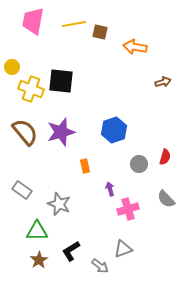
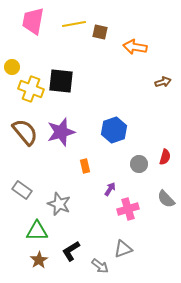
purple arrow: rotated 48 degrees clockwise
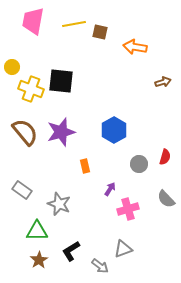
blue hexagon: rotated 10 degrees counterclockwise
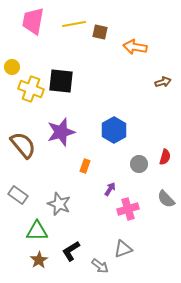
brown semicircle: moved 2 px left, 13 px down
orange rectangle: rotated 32 degrees clockwise
gray rectangle: moved 4 px left, 5 px down
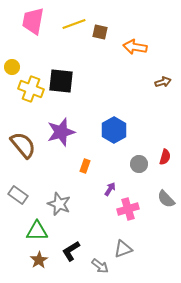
yellow line: rotated 10 degrees counterclockwise
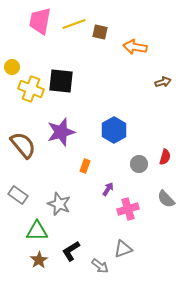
pink trapezoid: moved 7 px right
purple arrow: moved 2 px left
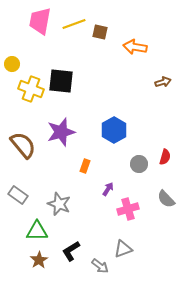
yellow circle: moved 3 px up
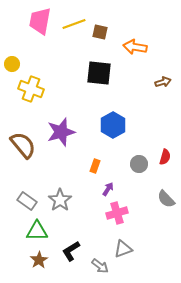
black square: moved 38 px right, 8 px up
blue hexagon: moved 1 px left, 5 px up
orange rectangle: moved 10 px right
gray rectangle: moved 9 px right, 6 px down
gray star: moved 1 px right, 4 px up; rotated 15 degrees clockwise
pink cross: moved 11 px left, 4 px down
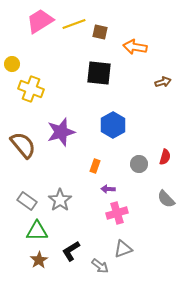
pink trapezoid: rotated 48 degrees clockwise
purple arrow: rotated 120 degrees counterclockwise
